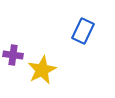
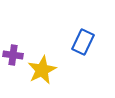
blue rectangle: moved 11 px down
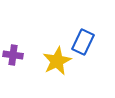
yellow star: moved 15 px right, 9 px up
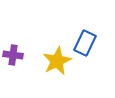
blue rectangle: moved 2 px right, 1 px down
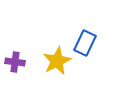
purple cross: moved 2 px right, 7 px down
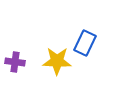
yellow star: rotated 28 degrees clockwise
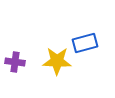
blue rectangle: rotated 50 degrees clockwise
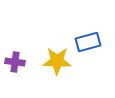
blue rectangle: moved 3 px right, 1 px up
